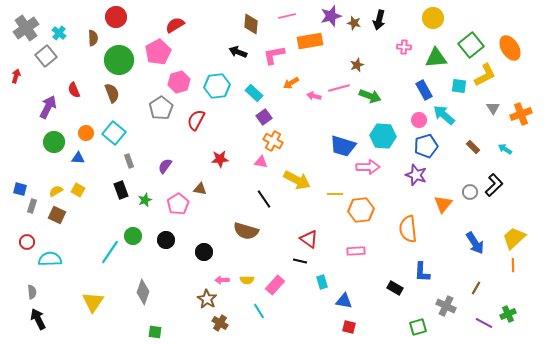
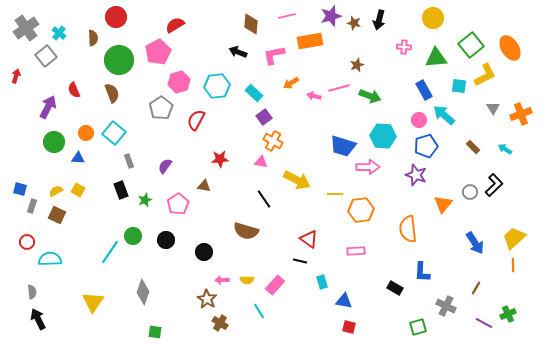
brown triangle at (200, 189): moved 4 px right, 3 px up
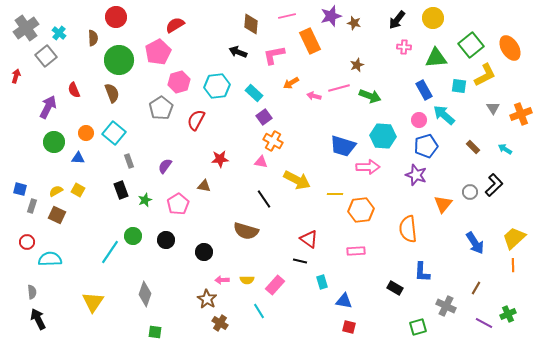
black arrow at (379, 20): moved 18 px right; rotated 24 degrees clockwise
orange rectangle at (310, 41): rotated 75 degrees clockwise
gray diamond at (143, 292): moved 2 px right, 2 px down
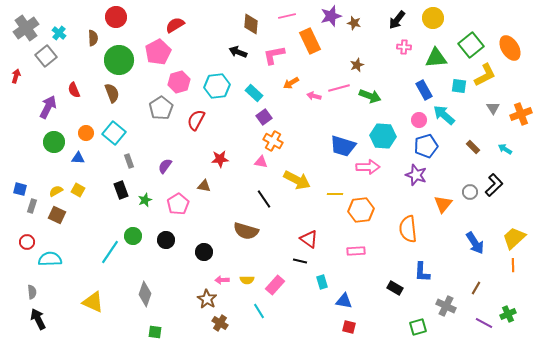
yellow triangle at (93, 302): rotated 40 degrees counterclockwise
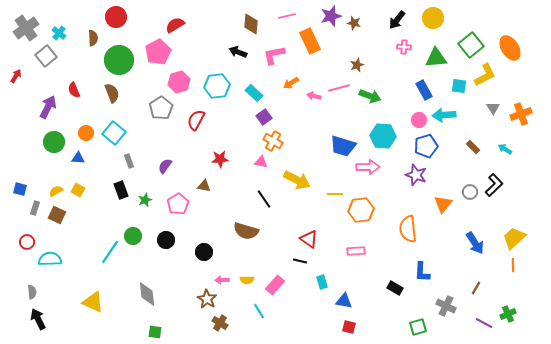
red arrow at (16, 76): rotated 16 degrees clockwise
cyan arrow at (444, 115): rotated 45 degrees counterclockwise
gray rectangle at (32, 206): moved 3 px right, 2 px down
gray diamond at (145, 294): moved 2 px right; rotated 25 degrees counterclockwise
